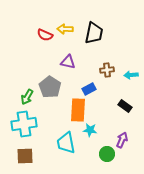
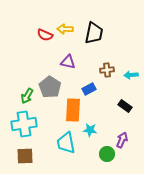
green arrow: moved 1 px up
orange rectangle: moved 5 px left
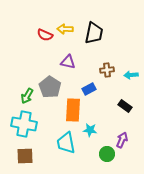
cyan cross: rotated 20 degrees clockwise
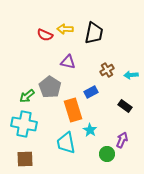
brown cross: rotated 24 degrees counterclockwise
blue rectangle: moved 2 px right, 3 px down
green arrow: rotated 21 degrees clockwise
orange rectangle: rotated 20 degrees counterclockwise
cyan star: rotated 24 degrees clockwise
brown square: moved 3 px down
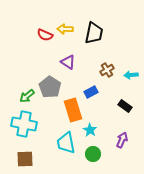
purple triangle: rotated 21 degrees clockwise
green circle: moved 14 px left
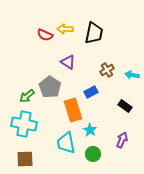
cyan arrow: moved 1 px right; rotated 16 degrees clockwise
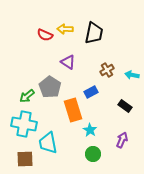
cyan trapezoid: moved 18 px left
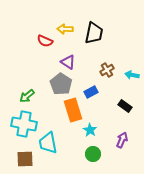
red semicircle: moved 6 px down
gray pentagon: moved 11 px right, 3 px up
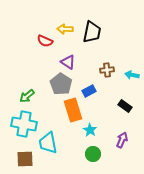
black trapezoid: moved 2 px left, 1 px up
brown cross: rotated 24 degrees clockwise
blue rectangle: moved 2 px left, 1 px up
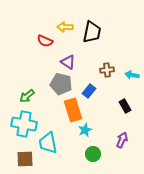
yellow arrow: moved 2 px up
gray pentagon: rotated 20 degrees counterclockwise
blue rectangle: rotated 24 degrees counterclockwise
black rectangle: rotated 24 degrees clockwise
cyan star: moved 5 px left; rotated 16 degrees clockwise
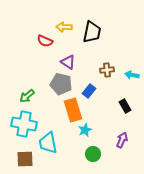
yellow arrow: moved 1 px left
